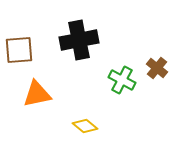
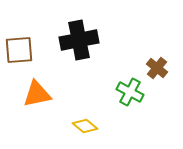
green cross: moved 8 px right, 12 px down
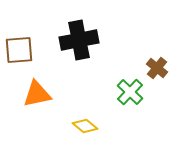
green cross: rotated 16 degrees clockwise
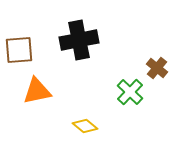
orange triangle: moved 3 px up
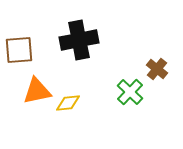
brown cross: moved 1 px down
yellow diamond: moved 17 px left, 23 px up; rotated 45 degrees counterclockwise
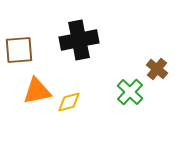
yellow diamond: moved 1 px right, 1 px up; rotated 10 degrees counterclockwise
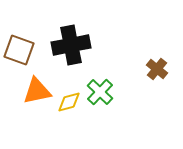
black cross: moved 8 px left, 5 px down
brown square: rotated 24 degrees clockwise
green cross: moved 30 px left
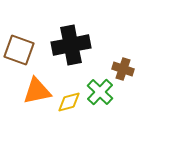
brown cross: moved 34 px left; rotated 20 degrees counterclockwise
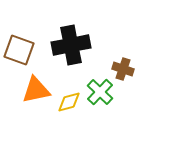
orange triangle: moved 1 px left, 1 px up
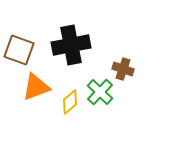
orange triangle: moved 3 px up; rotated 8 degrees counterclockwise
yellow diamond: moved 1 px right; rotated 25 degrees counterclockwise
